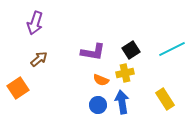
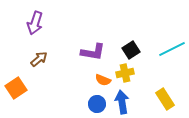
orange semicircle: moved 2 px right
orange square: moved 2 px left
blue circle: moved 1 px left, 1 px up
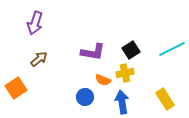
blue circle: moved 12 px left, 7 px up
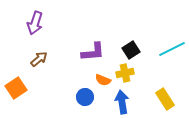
purple L-shape: rotated 15 degrees counterclockwise
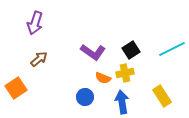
purple L-shape: rotated 40 degrees clockwise
orange semicircle: moved 2 px up
yellow rectangle: moved 3 px left, 3 px up
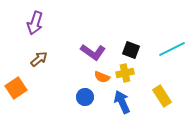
black square: rotated 36 degrees counterclockwise
orange semicircle: moved 1 px left, 1 px up
blue arrow: rotated 15 degrees counterclockwise
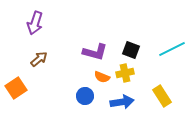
purple L-shape: moved 2 px right; rotated 20 degrees counterclockwise
blue circle: moved 1 px up
blue arrow: rotated 105 degrees clockwise
